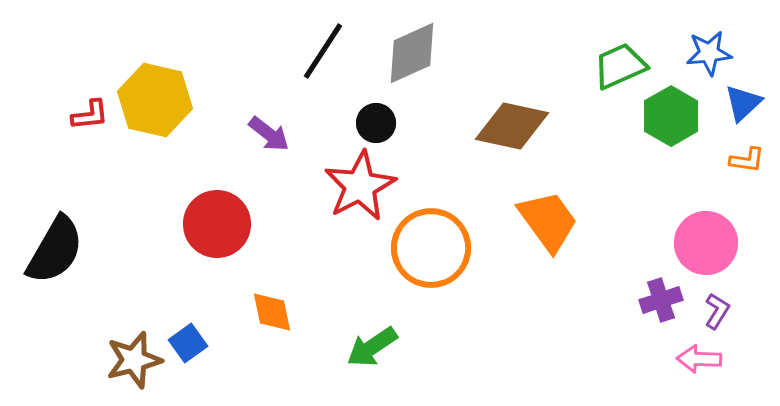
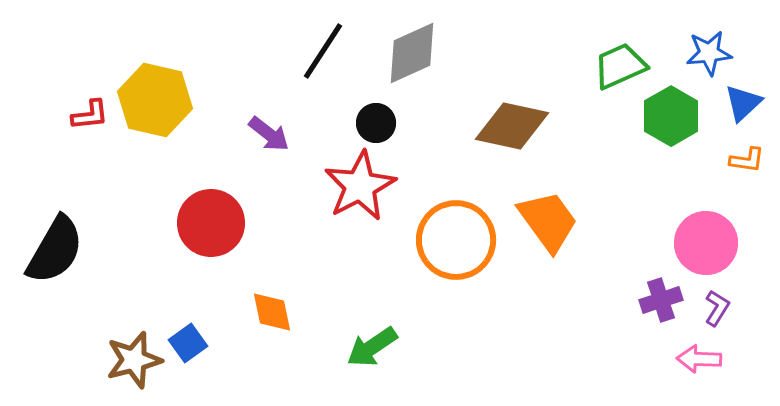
red circle: moved 6 px left, 1 px up
orange circle: moved 25 px right, 8 px up
purple L-shape: moved 3 px up
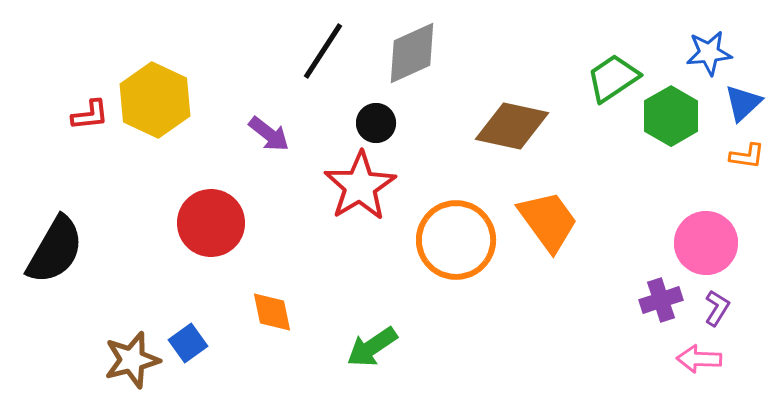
green trapezoid: moved 7 px left, 12 px down; rotated 10 degrees counterclockwise
yellow hexagon: rotated 12 degrees clockwise
orange L-shape: moved 4 px up
red star: rotated 4 degrees counterclockwise
brown star: moved 2 px left
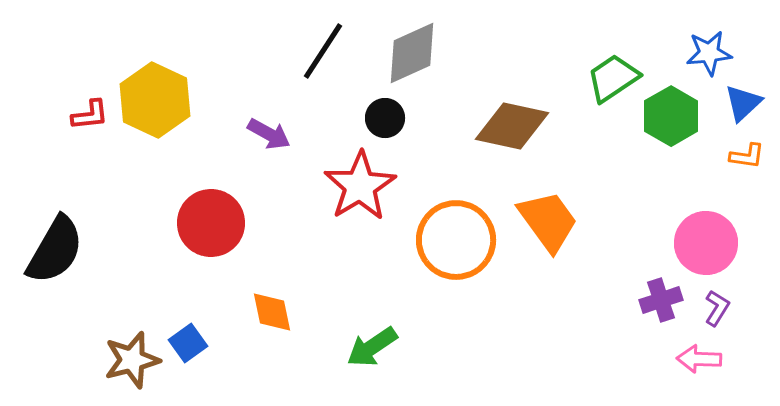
black circle: moved 9 px right, 5 px up
purple arrow: rotated 9 degrees counterclockwise
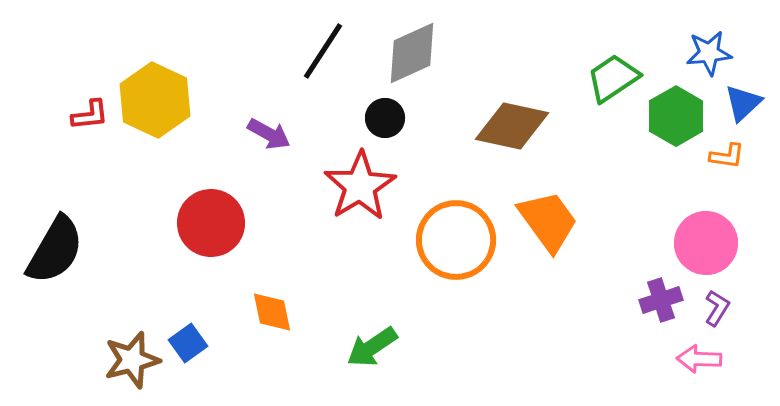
green hexagon: moved 5 px right
orange L-shape: moved 20 px left
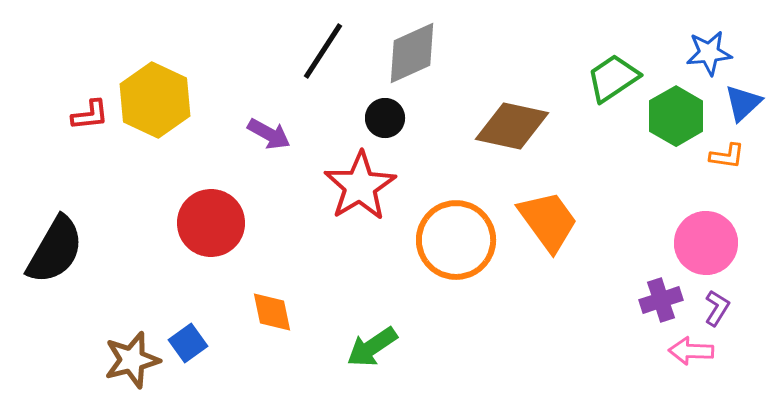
pink arrow: moved 8 px left, 8 px up
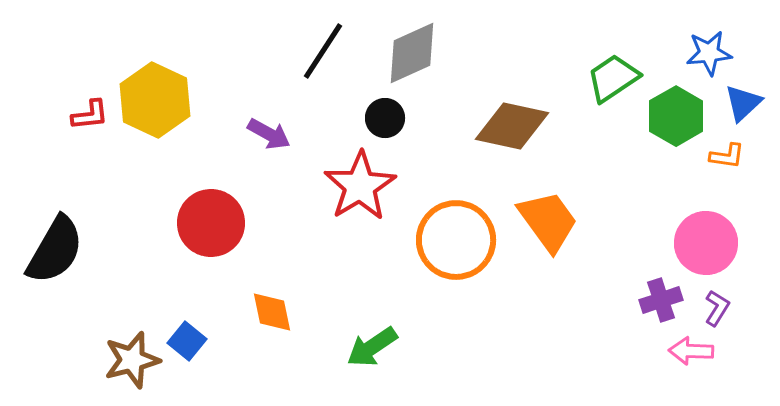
blue square: moved 1 px left, 2 px up; rotated 15 degrees counterclockwise
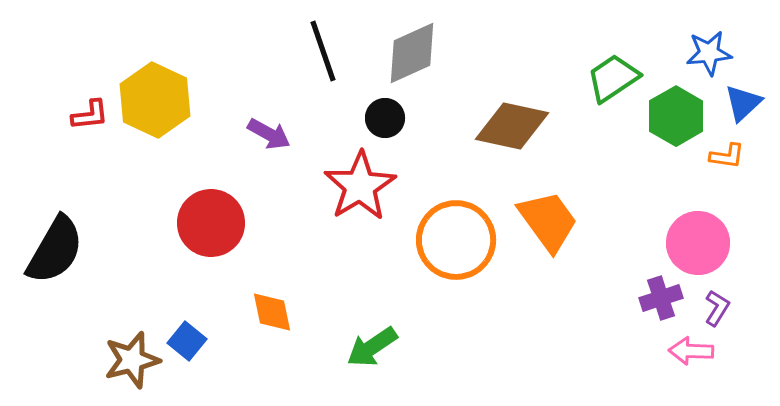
black line: rotated 52 degrees counterclockwise
pink circle: moved 8 px left
purple cross: moved 2 px up
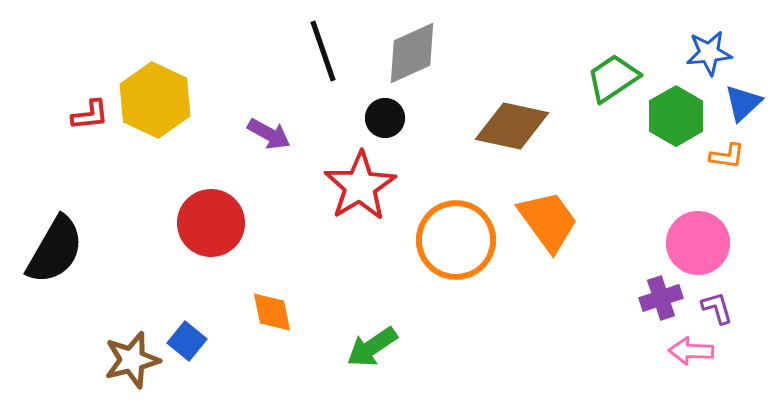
purple L-shape: rotated 48 degrees counterclockwise
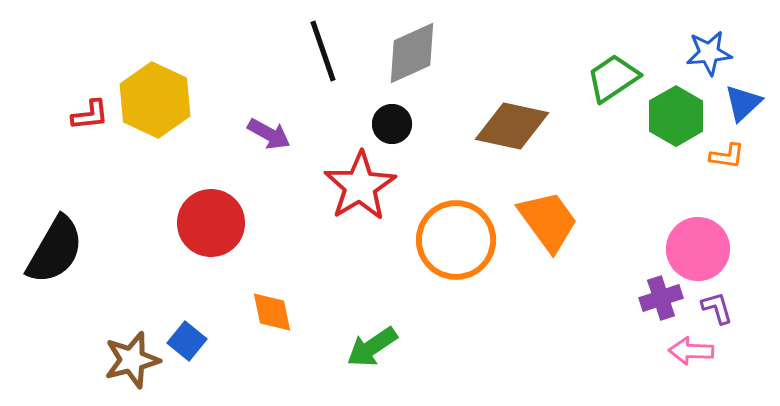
black circle: moved 7 px right, 6 px down
pink circle: moved 6 px down
